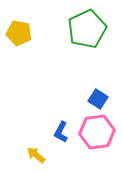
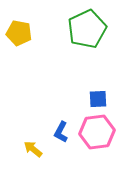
blue square: rotated 36 degrees counterclockwise
yellow arrow: moved 3 px left, 6 px up
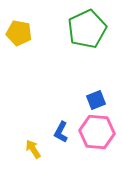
blue square: moved 2 px left, 1 px down; rotated 18 degrees counterclockwise
pink hexagon: rotated 12 degrees clockwise
yellow arrow: rotated 18 degrees clockwise
